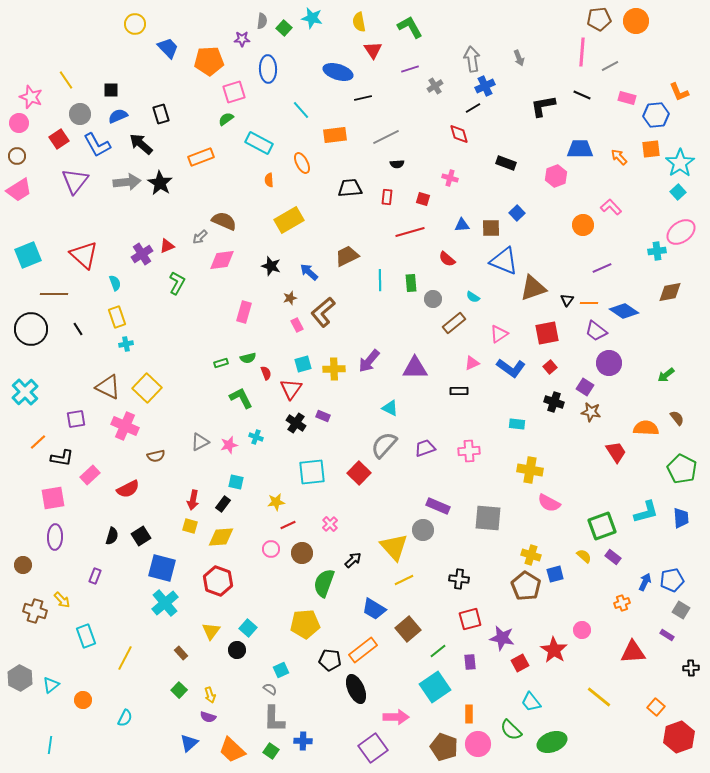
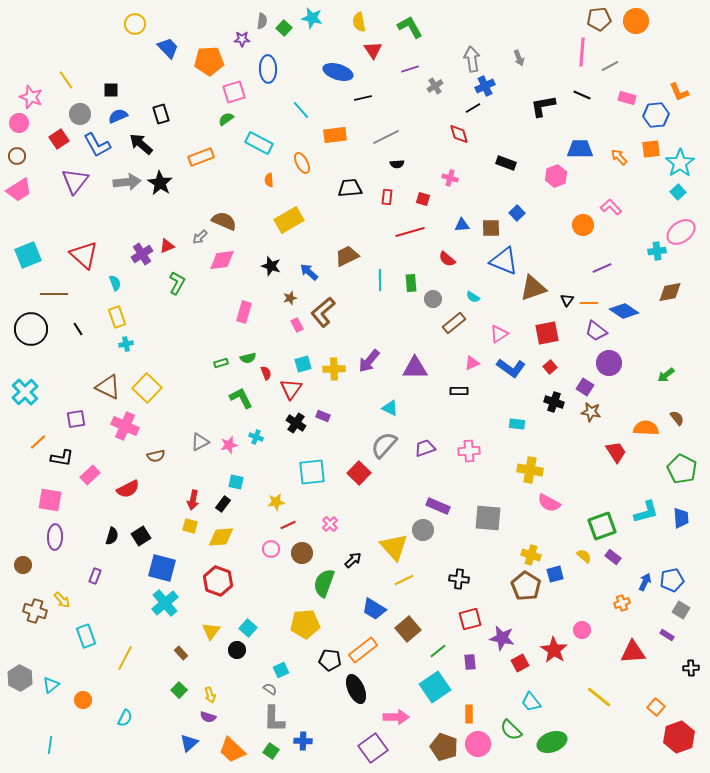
pink square at (53, 498): moved 3 px left, 2 px down; rotated 20 degrees clockwise
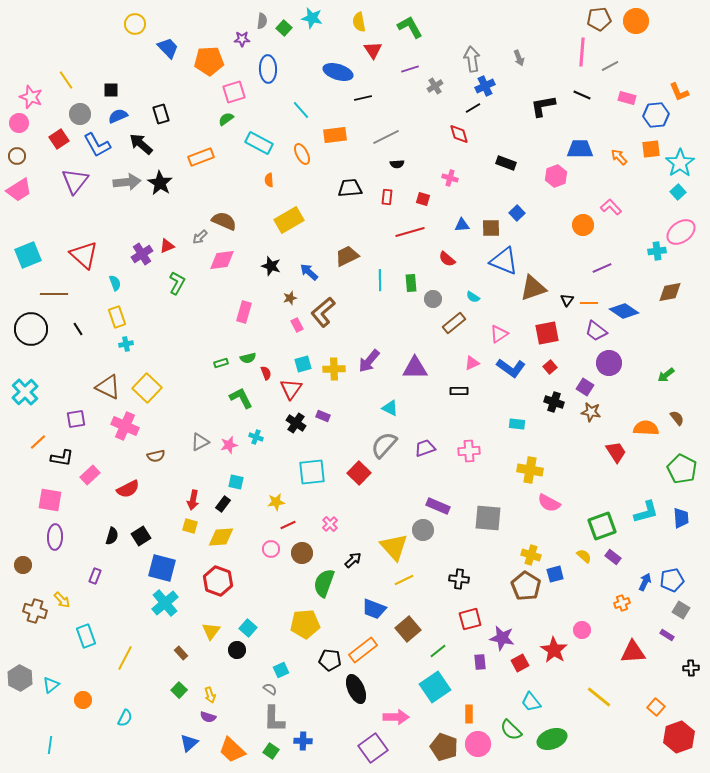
orange ellipse at (302, 163): moved 9 px up
blue trapezoid at (374, 609): rotated 10 degrees counterclockwise
purple rectangle at (470, 662): moved 10 px right
green ellipse at (552, 742): moved 3 px up
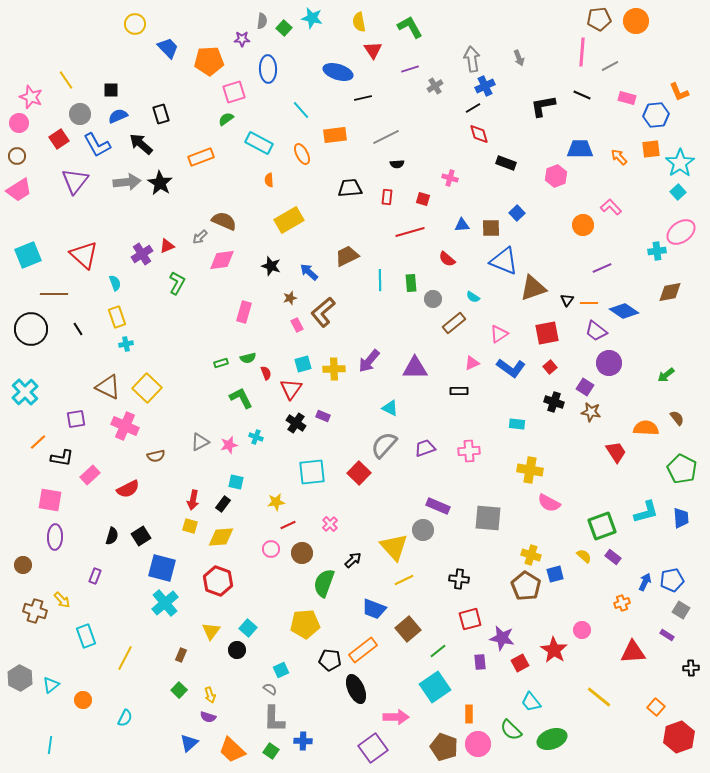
red diamond at (459, 134): moved 20 px right
brown rectangle at (181, 653): moved 2 px down; rotated 64 degrees clockwise
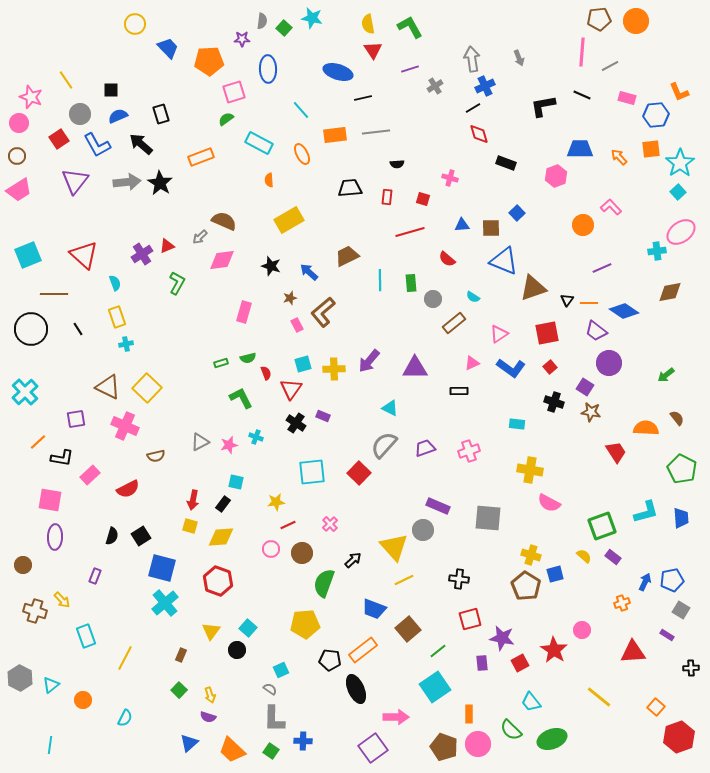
yellow semicircle at (359, 22): moved 9 px right, 2 px down
gray line at (386, 137): moved 10 px left, 5 px up; rotated 20 degrees clockwise
pink cross at (469, 451): rotated 15 degrees counterclockwise
purple rectangle at (480, 662): moved 2 px right, 1 px down
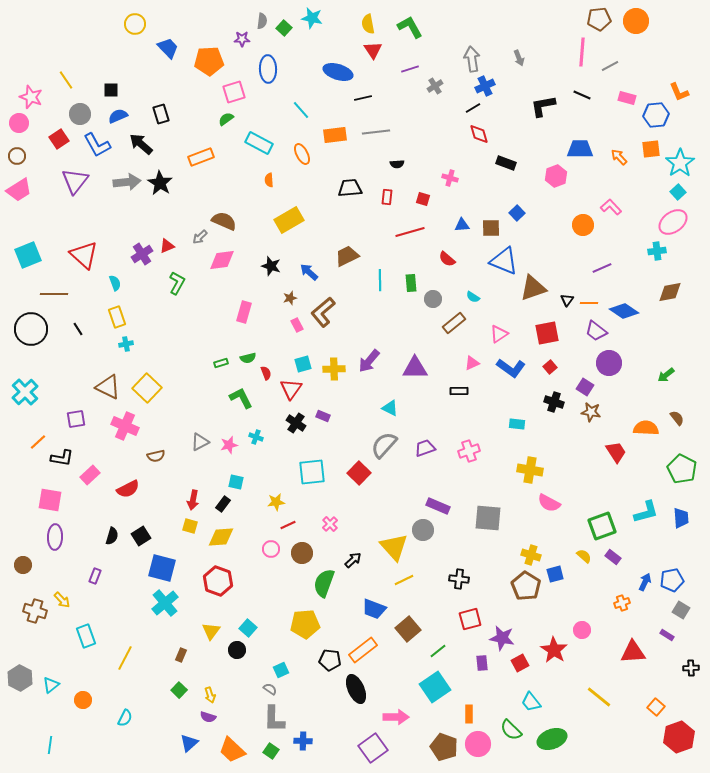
pink ellipse at (681, 232): moved 8 px left, 10 px up
